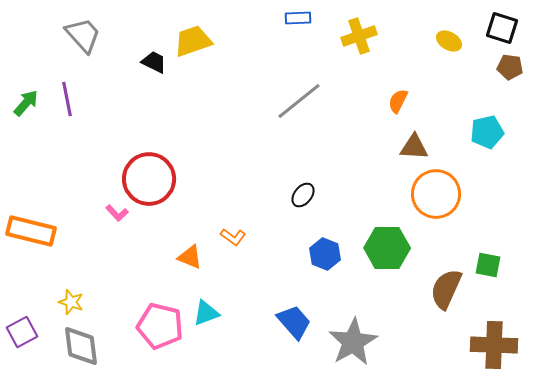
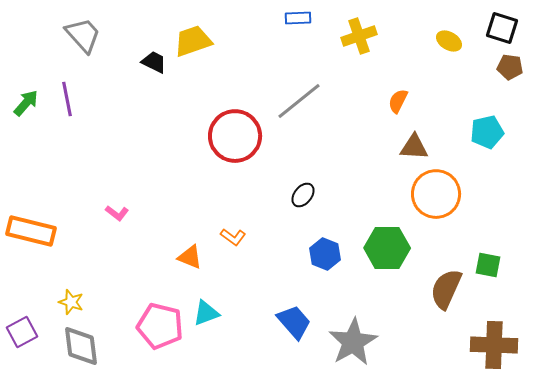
red circle: moved 86 px right, 43 px up
pink L-shape: rotated 10 degrees counterclockwise
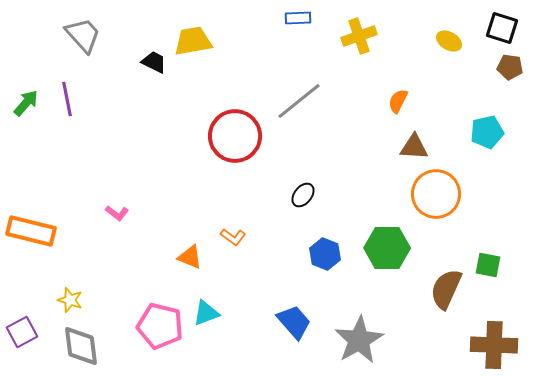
yellow trapezoid: rotated 9 degrees clockwise
yellow star: moved 1 px left, 2 px up
gray star: moved 6 px right, 2 px up
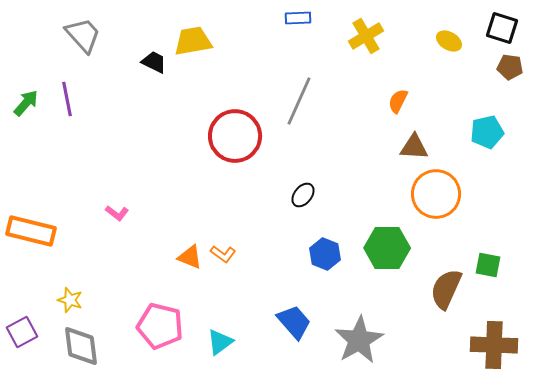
yellow cross: moved 7 px right; rotated 12 degrees counterclockwise
gray line: rotated 27 degrees counterclockwise
orange L-shape: moved 10 px left, 17 px down
cyan triangle: moved 14 px right, 29 px down; rotated 16 degrees counterclockwise
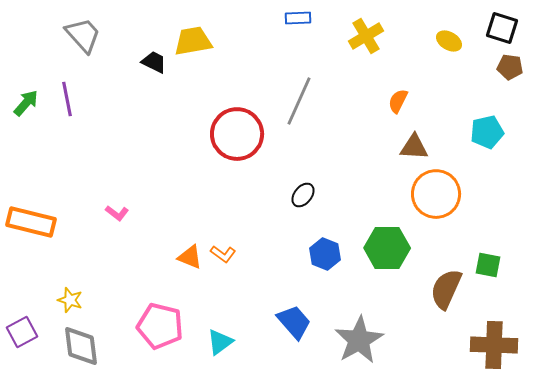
red circle: moved 2 px right, 2 px up
orange rectangle: moved 9 px up
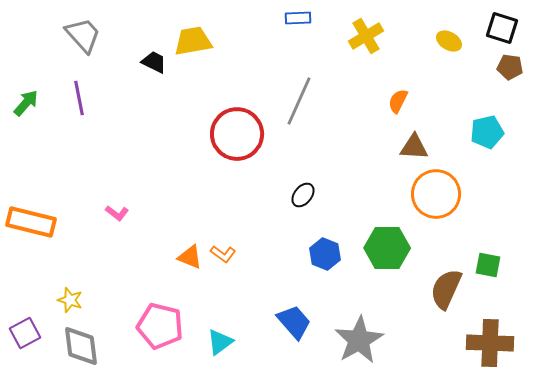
purple line: moved 12 px right, 1 px up
purple square: moved 3 px right, 1 px down
brown cross: moved 4 px left, 2 px up
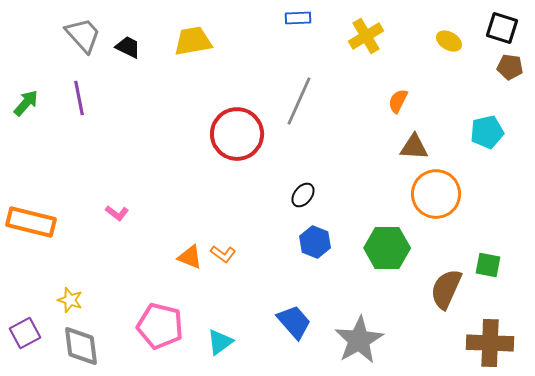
black trapezoid: moved 26 px left, 15 px up
blue hexagon: moved 10 px left, 12 px up
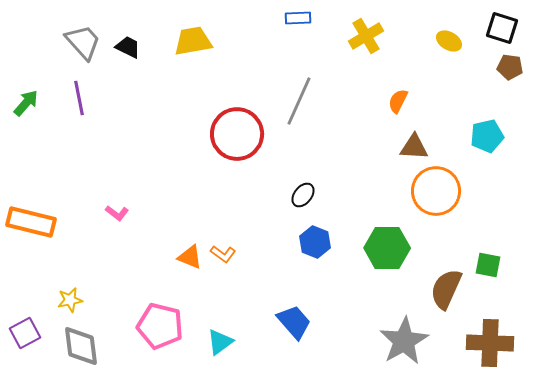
gray trapezoid: moved 7 px down
cyan pentagon: moved 4 px down
orange circle: moved 3 px up
yellow star: rotated 30 degrees counterclockwise
gray star: moved 45 px right, 1 px down
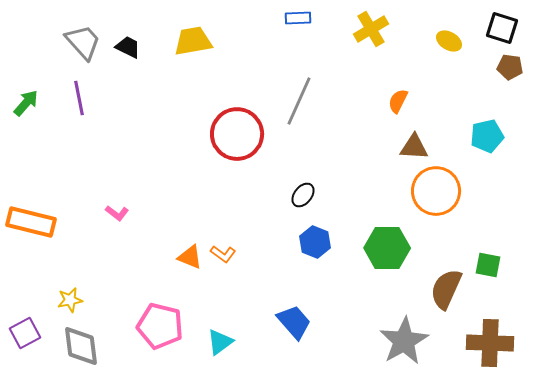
yellow cross: moved 5 px right, 7 px up
